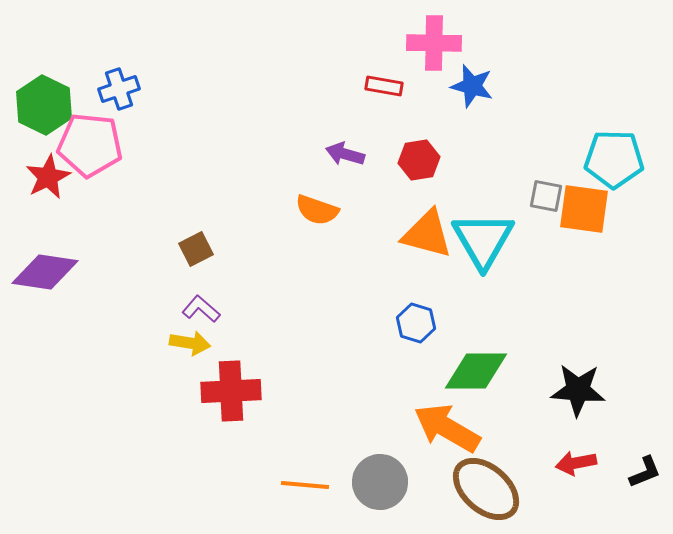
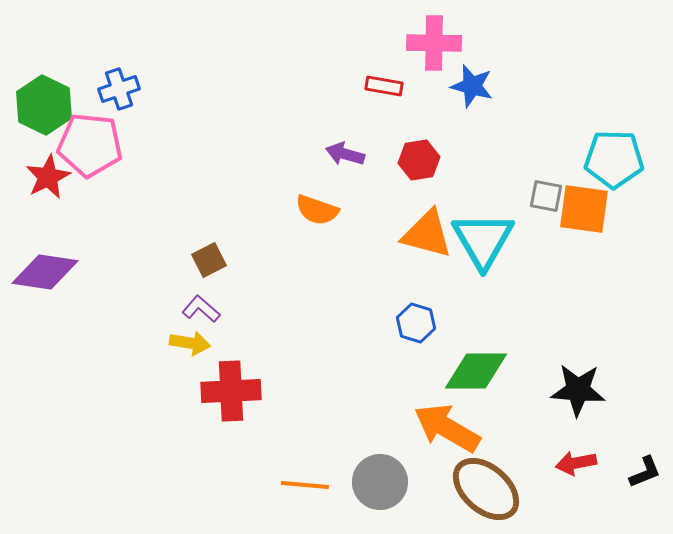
brown square: moved 13 px right, 11 px down
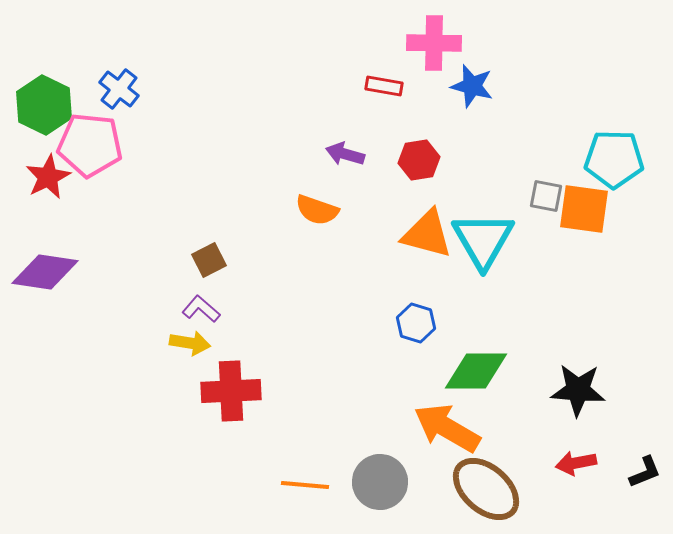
blue cross: rotated 33 degrees counterclockwise
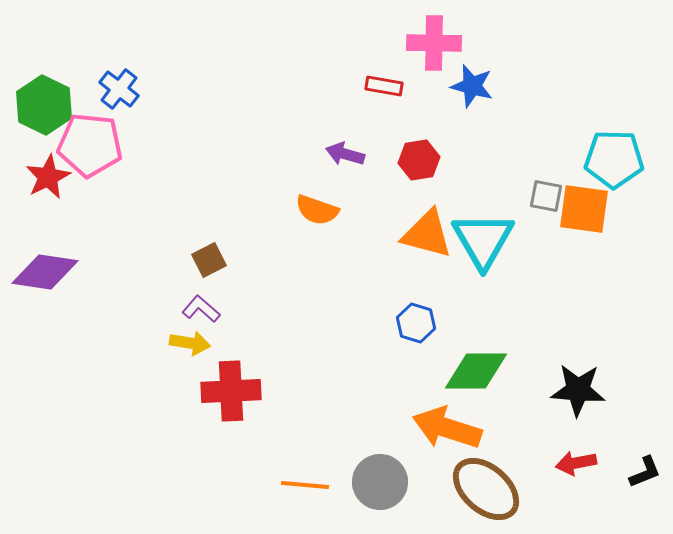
orange arrow: rotated 12 degrees counterclockwise
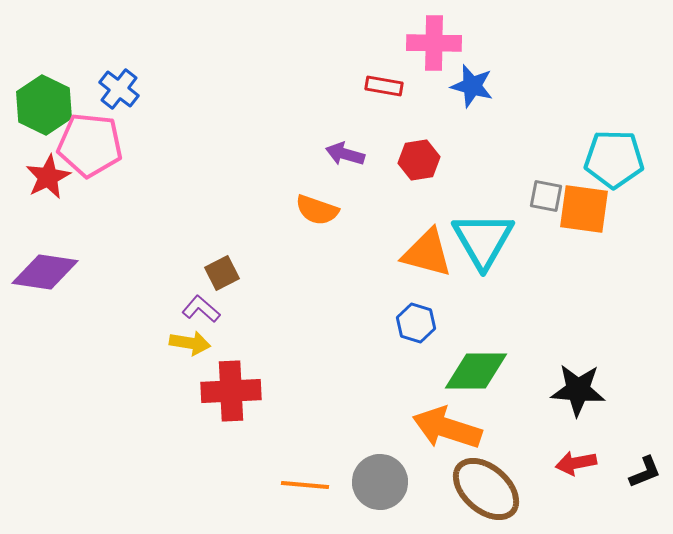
orange triangle: moved 19 px down
brown square: moved 13 px right, 13 px down
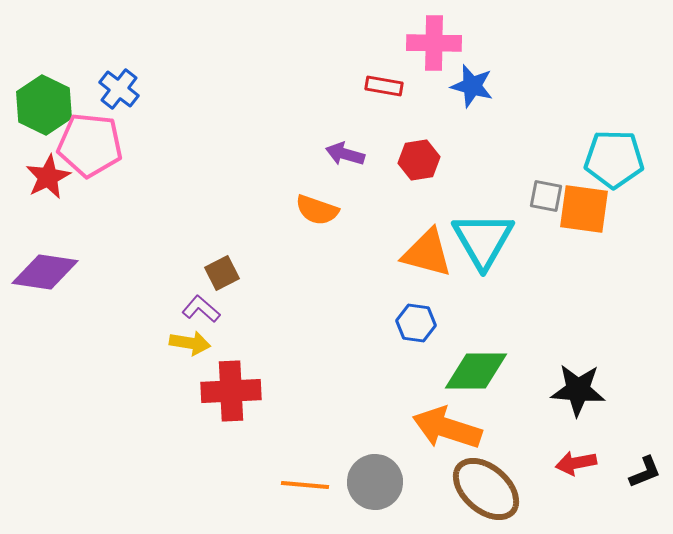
blue hexagon: rotated 9 degrees counterclockwise
gray circle: moved 5 px left
